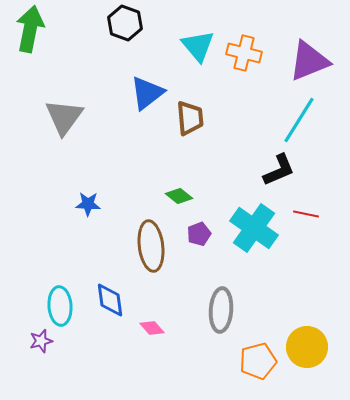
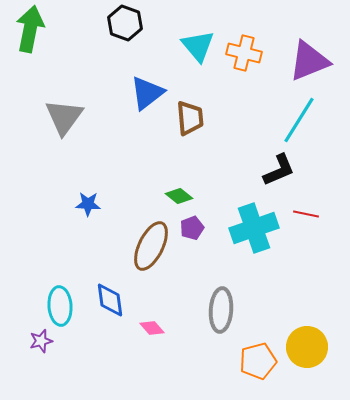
cyan cross: rotated 36 degrees clockwise
purple pentagon: moved 7 px left, 6 px up
brown ellipse: rotated 33 degrees clockwise
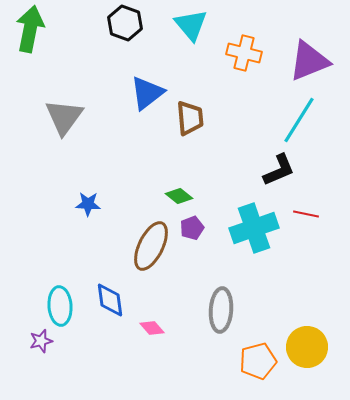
cyan triangle: moved 7 px left, 21 px up
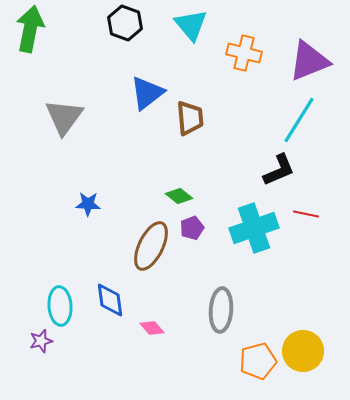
yellow circle: moved 4 px left, 4 px down
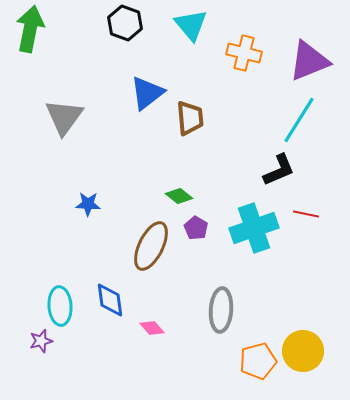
purple pentagon: moved 4 px right; rotated 20 degrees counterclockwise
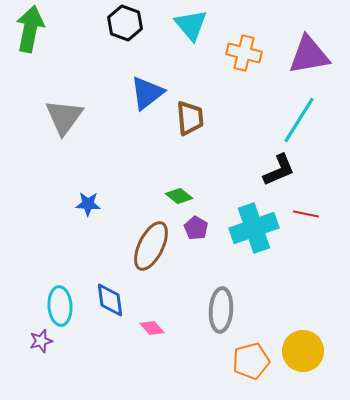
purple triangle: moved 6 px up; rotated 12 degrees clockwise
orange pentagon: moved 7 px left
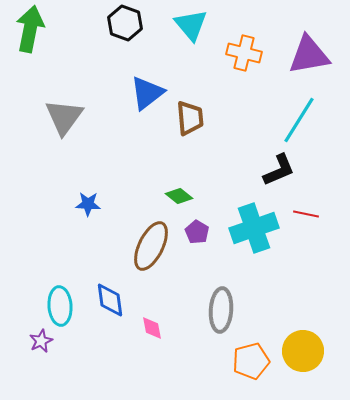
purple pentagon: moved 1 px right, 4 px down
pink diamond: rotated 30 degrees clockwise
purple star: rotated 10 degrees counterclockwise
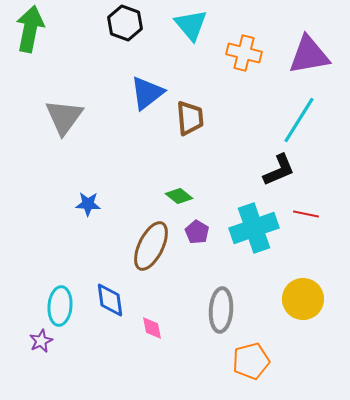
cyan ellipse: rotated 9 degrees clockwise
yellow circle: moved 52 px up
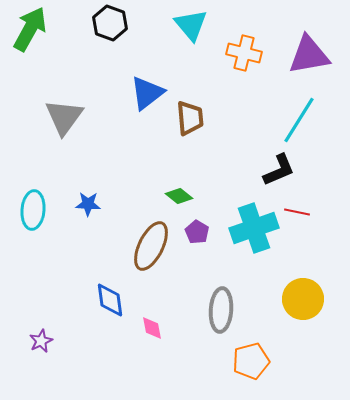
black hexagon: moved 15 px left
green arrow: rotated 18 degrees clockwise
red line: moved 9 px left, 2 px up
cyan ellipse: moved 27 px left, 96 px up
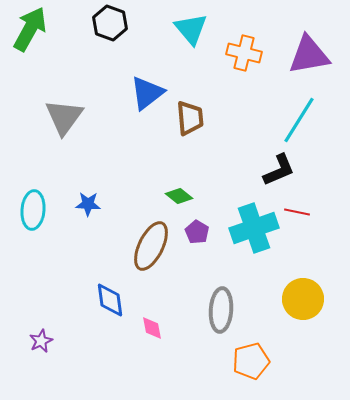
cyan triangle: moved 4 px down
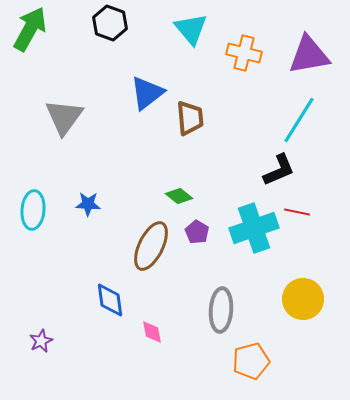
pink diamond: moved 4 px down
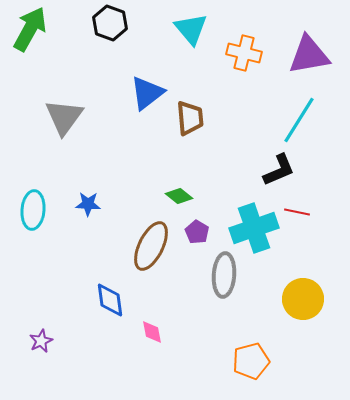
gray ellipse: moved 3 px right, 35 px up
